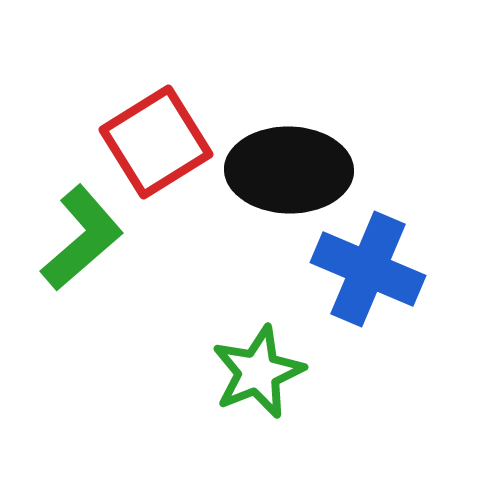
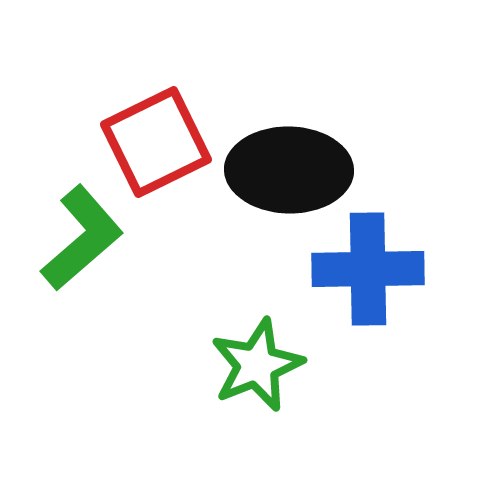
red square: rotated 6 degrees clockwise
blue cross: rotated 24 degrees counterclockwise
green star: moved 1 px left, 7 px up
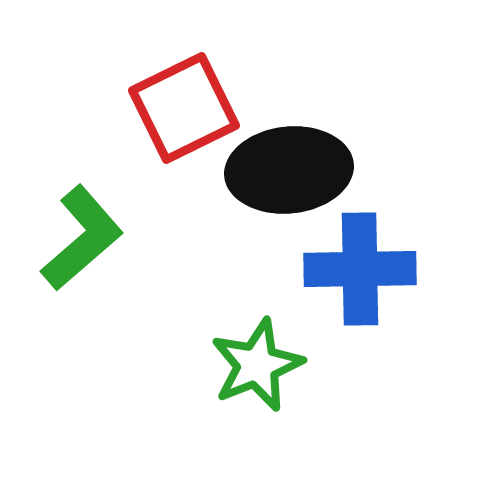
red square: moved 28 px right, 34 px up
black ellipse: rotated 7 degrees counterclockwise
blue cross: moved 8 px left
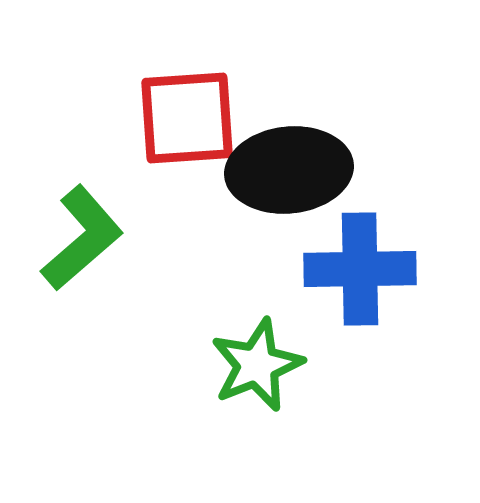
red square: moved 3 px right, 10 px down; rotated 22 degrees clockwise
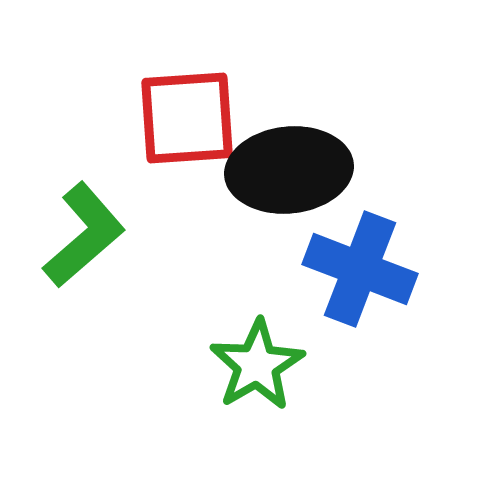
green L-shape: moved 2 px right, 3 px up
blue cross: rotated 22 degrees clockwise
green star: rotated 8 degrees counterclockwise
